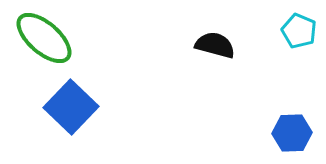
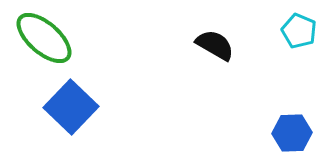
black semicircle: rotated 15 degrees clockwise
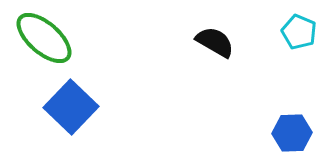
cyan pentagon: moved 1 px down
black semicircle: moved 3 px up
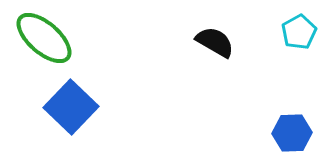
cyan pentagon: rotated 20 degrees clockwise
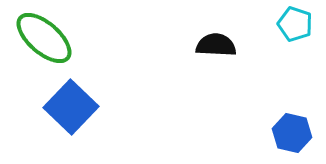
cyan pentagon: moved 4 px left, 8 px up; rotated 24 degrees counterclockwise
black semicircle: moved 1 px right, 3 px down; rotated 27 degrees counterclockwise
blue hexagon: rotated 15 degrees clockwise
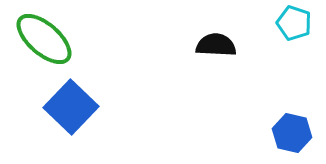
cyan pentagon: moved 1 px left, 1 px up
green ellipse: moved 1 px down
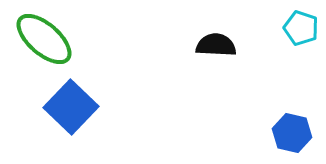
cyan pentagon: moved 7 px right, 5 px down
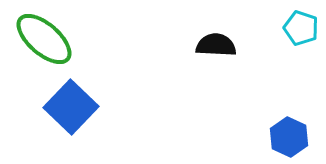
blue hexagon: moved 3 px left, 4 px down; rotated 12 degrees clockwise
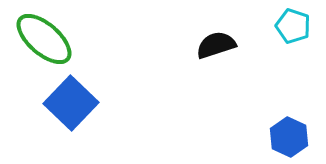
cyan pentagon: moved 8 px left, 2 px up
black semicircle: rotated 21 degrees counterclockwise
blue square: moved 4 px up
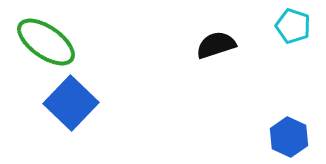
green ellipse: moved 2 px right, 3 px down; rotated 6 degrees counterclockwise
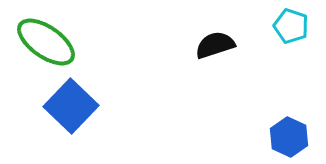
cyan pentagon: moved 2 px left
black semicircle: moved 1 px left
blue square: moved 3 px down
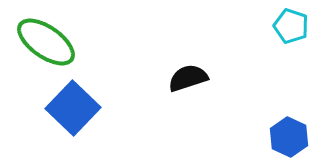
black semicircle: moved 27 px left, 33 px down
blue square: moved 2 px right, 2 px down
